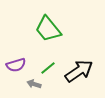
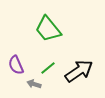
purple semicircle: rotated 84 degrees clockwise
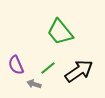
green trapezoid: moved 12 px right, 3 px down
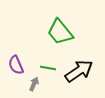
green line: rotated 49 degrees clockwise
gray arrow: rotated 96 degrees clockwise
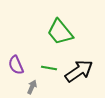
green line: moved 1 px right
gray arrow: moved 2 px left, 3 px down
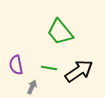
purple semicircle: rotated 12 degrees clockwise
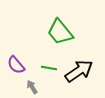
purple semicircle: rotated 30 degrees counterclockwise
gray arrow: rotated 56 degrees counterclockwise
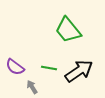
green trapezoid: moved 8 px right, 2 px up
purple semicircle: moved 1 px left, 2 px down; rotated 12 degrees counterclockwise
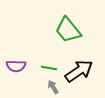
purple semicircle: moved 1 px right, 1 px up; rotated 36 degrees counterclockwise
gray arrow: moved 21 px right
